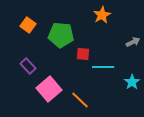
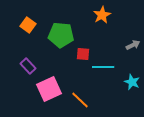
gray arrow: moved 3 px down
cyan star: rotated 14 degrees counterclockwise
pink square: rotated 15 degrees clockwise
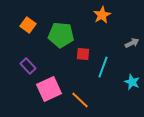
gray arrow: moved 1 px left, 2 px up
cyan line: rotated 70 degrees counterclockwise
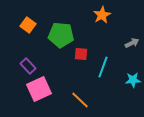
red square: moved 2 px left
cyan star: moved 1 px right, 2 px up; rotated 28 degrees counterclockwise
pink square: moved 10 px left
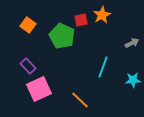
green pentagon: moved 1 px right, 1 px down; rotated 20 degrees clockwise
red square: moved 34 px up; rotated 16 degrees counterclockwise
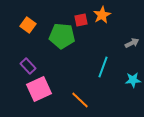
green pentagon: rotated 20 degrees counterclockwise
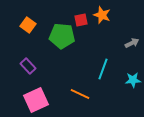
orange star: rotated 24 degrees counterclockwise
cyan line: moved 2 px down
pink square: moved 3 px left, 11 px down
orange line: moved 6 px up; rotated 18 degrees counterclockwise
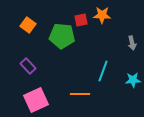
orange star: rotated 18 degrees counterclockwise
gray arrow: rotated 104 degrees clockwise
cyan line: moved 2 px down
orange line: rotated 24 degrees counterclockwise
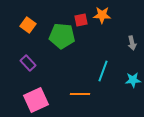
purple rectangle: moved 3 px up
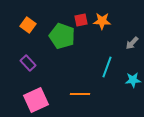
orange star: moved 6 px down
green pentagon: rotated 15 degrees clockwise
gray arrow: rotated 56 degrees clockwise
cyan line: moved 4 px right, 4 px up
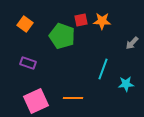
orange square: moved 3 px left, 1 px up
purple rectangle: rotated 28 degrees counterclockwise
cyan line: moved 4 px left, 2 px down
cyan star: moved 7 px left, 4 px down
orange line: moved 7 px left, 4 px down
pink square: moved 1 px down
